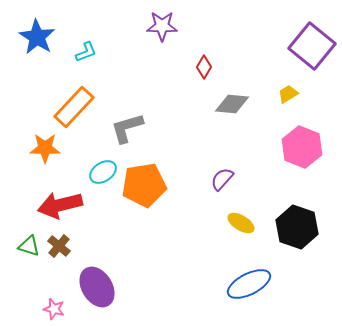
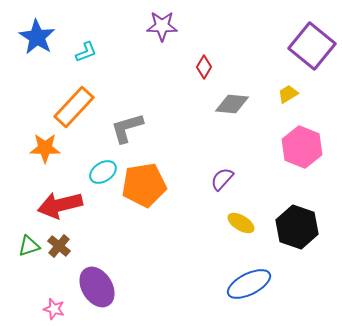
green triangle: rotated 35 degrees counterclockwise
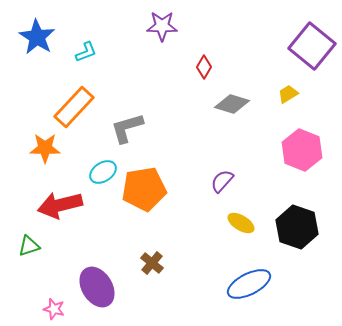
gray diamond: rotated 12 degrees clockwise
pink hexagon: moved 3 px down
purple semicircle: moved 2 px down
orange pentagon: moved 4 px down
brown cross: moved 93 px right, 17 px down
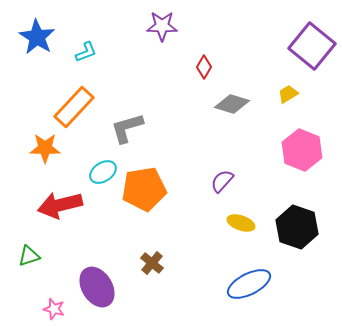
yellow ellipse: rotated 12 degrees counterclockwise
green triangle: moved 10 px down
